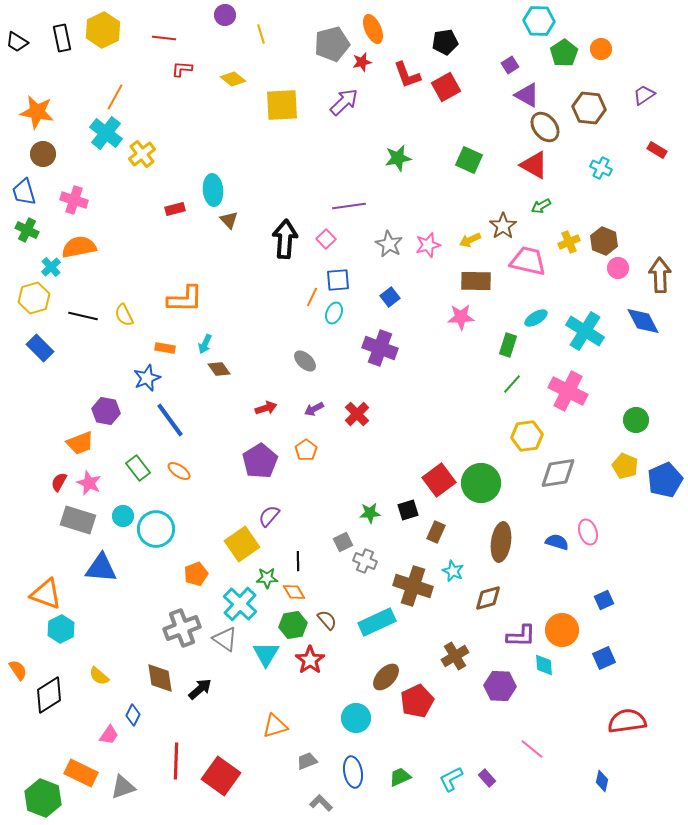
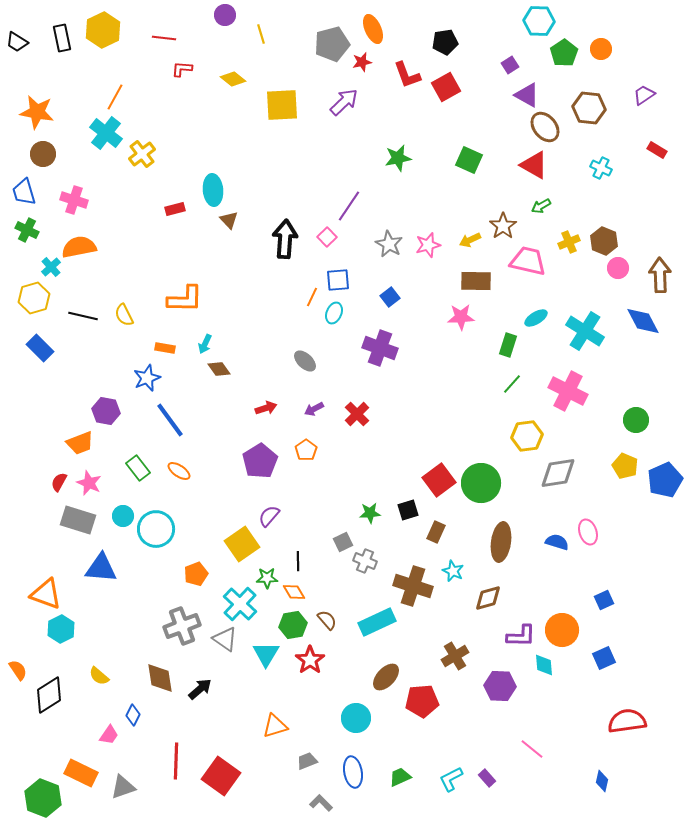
purple line at (349, 206): rotated 48 degrees counterclockwise
pink square at (326, 239): moved 1 px right, 2 px up
gray cross at (182, 628): moved 2 px up
red pentagon at (417, 701): moved 5 px right; rotated 20 degrees clockwise
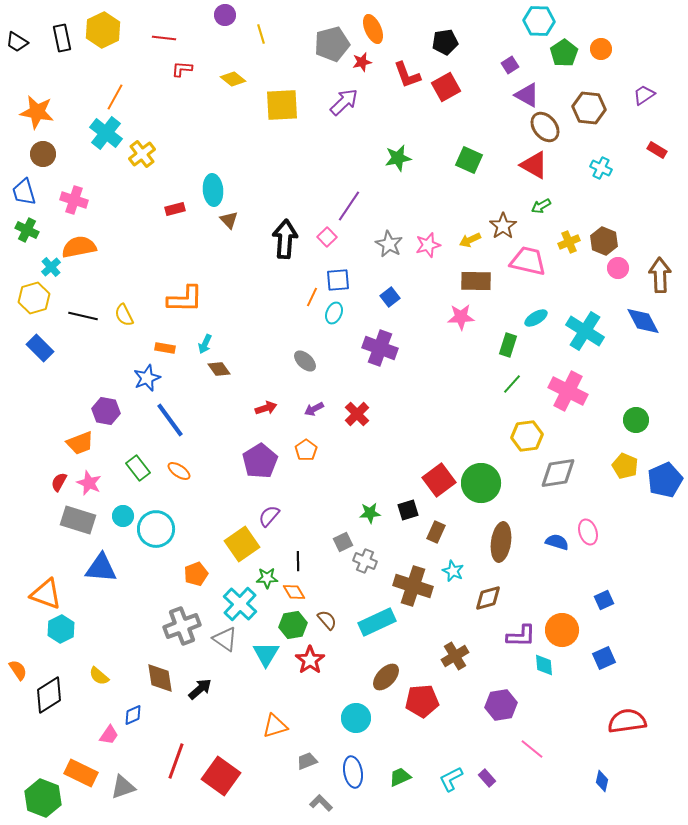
purple hexagon at (500, 686): moved 1 px right, 19 px down; rotated 12 degrees counterclockwise
blue diamond at (133, 715): rotated 40 degrees clockwise
red line at (176, 761): rotated 18 degrees clockwise
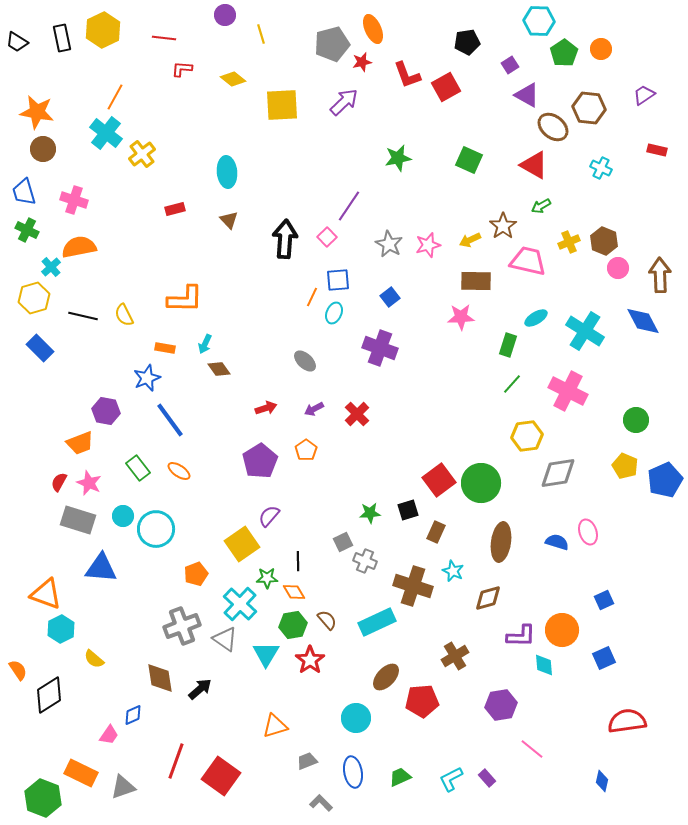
black pentagon at (445, 42): moved 22 px right
brown ellipse at (545, 127): moved 8 px right; rotated 12 degrees counterclockwise
red rectangle at (657, 150): rotated 18 degrees counterclockwise
brown circle at (43, 154): moved 5 px up
cyan ellipse at (213, 190): moved 14 px right, 18 px up
yellow semicircle at (99, 676): moved 5 px left, 17 px up
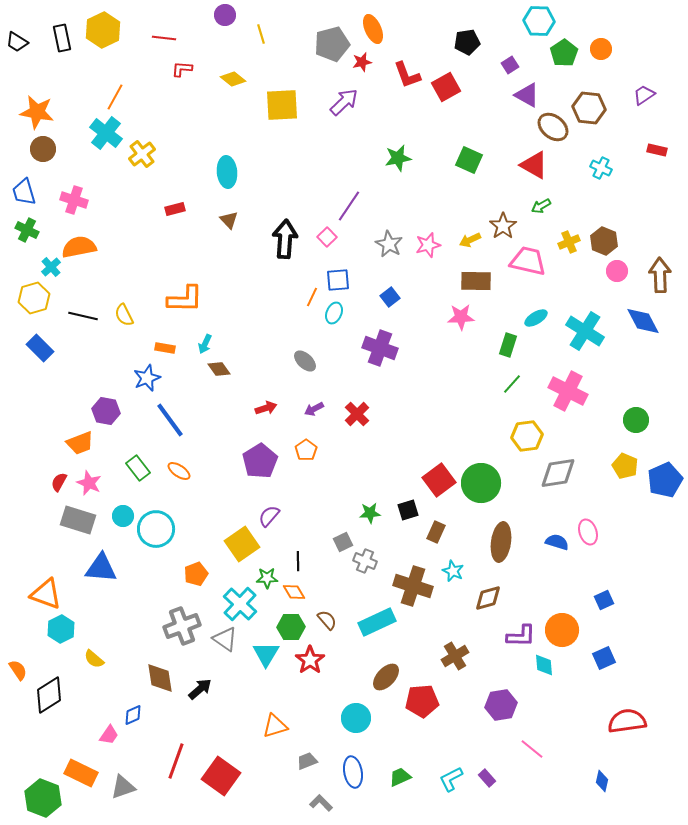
pink circle at (618, 268): moved 1 px left, 3 px down
green hexagon at (293, 625): moved 2 px left, 2 px down; rotated 8 degrees clockwise
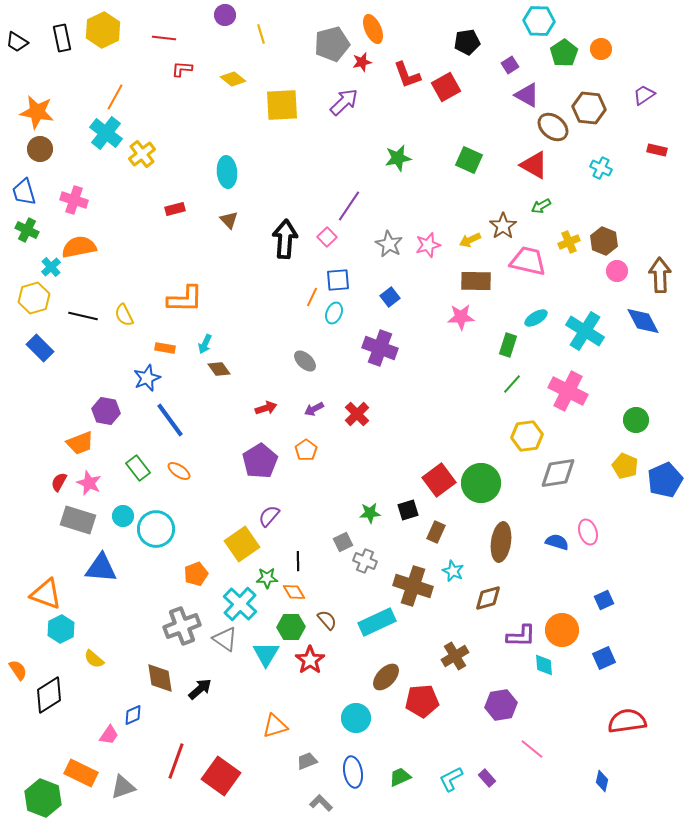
brown circle at (43, 149): moved 3 px left
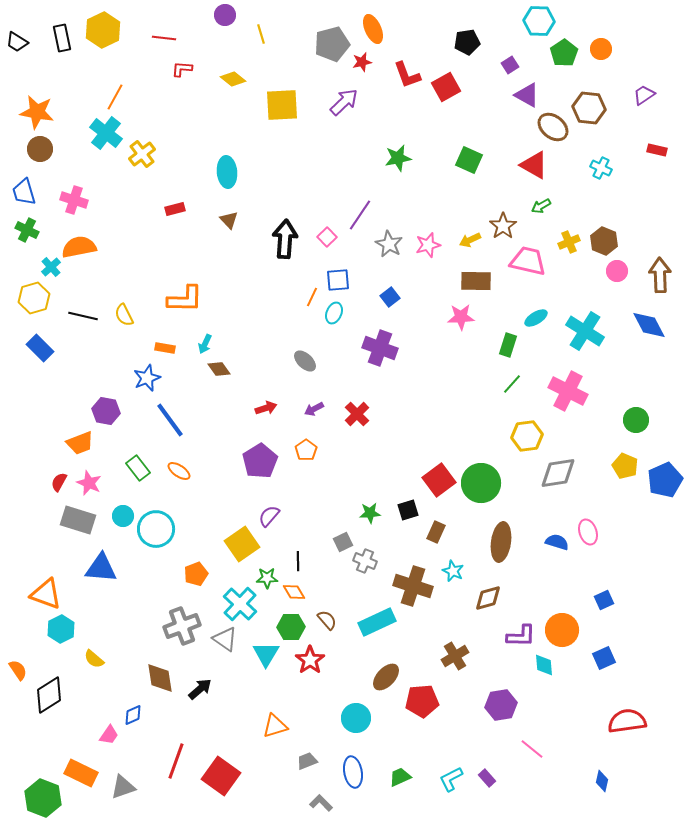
purple line at (349, 206): moved 11 px right, 9 px down
blue diamond at (643, 321): moved 6 px right, 4 px down
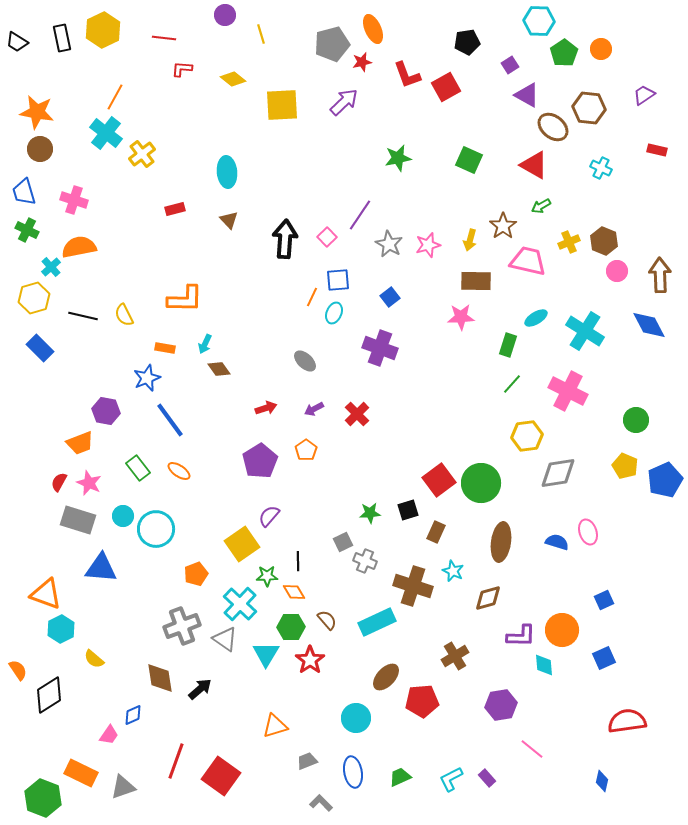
yellow arrow at (470, 240): rotated 50 degrees counterclockwise
green star at (267, 578): moved 2 px up
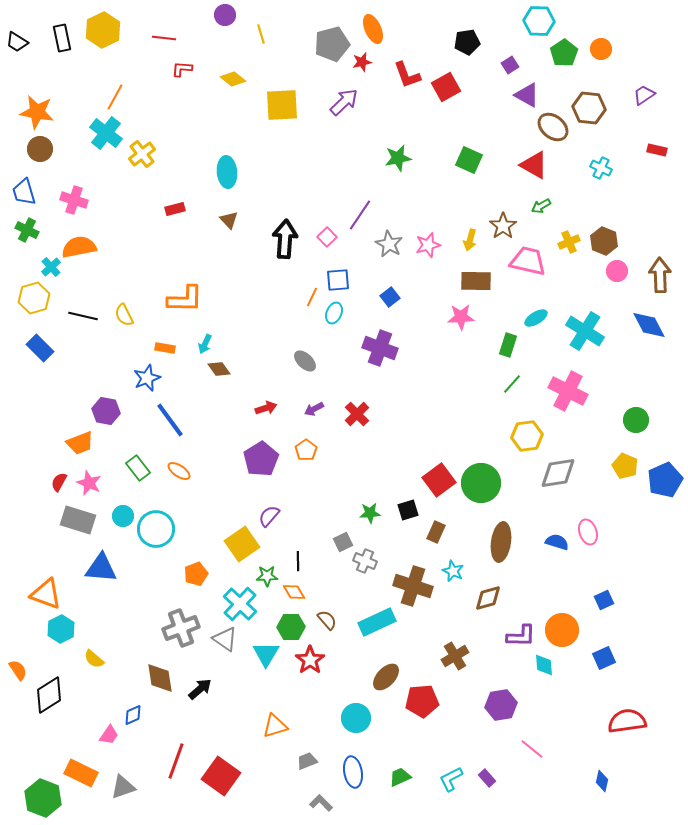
purple pentagon at (260, 461): moved 1 px right, 2 px up
gray cross at (182, 626): moved 1 px left, 2 px down
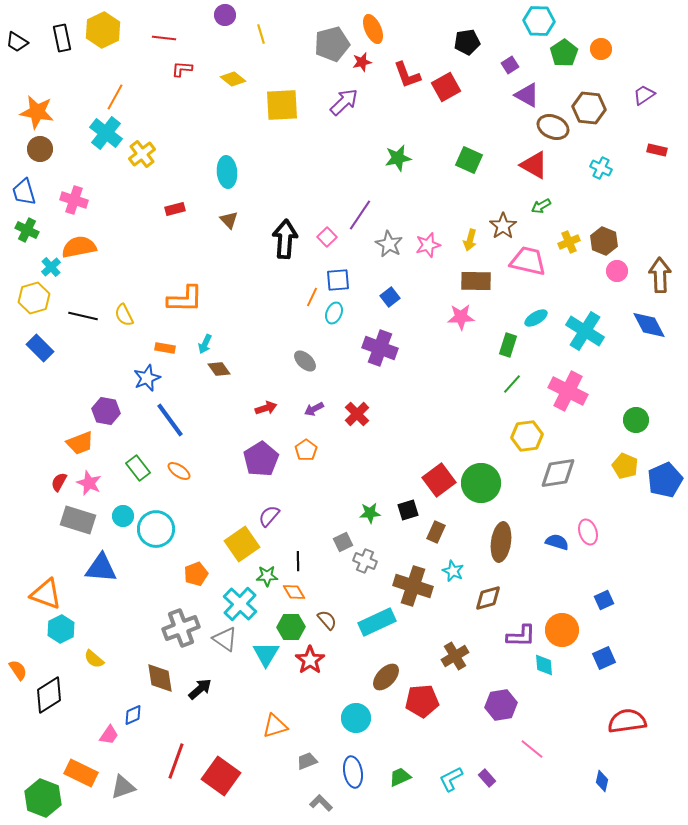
brown ellipse at (553, 127): rotated 16 degrees counterclockwise
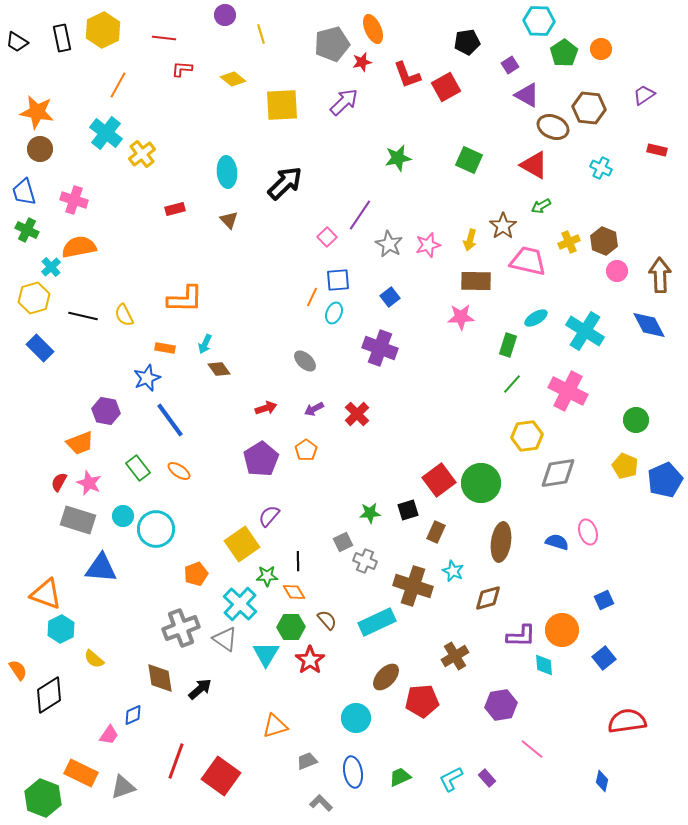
orange line at (115, 97): moved 3 px right, 12 px up
black arrow at (285, 239): moved 56 px up; rotated 42 degrees clockwise
blue square at (604, 658): rotated 15 degrees counterclockwise
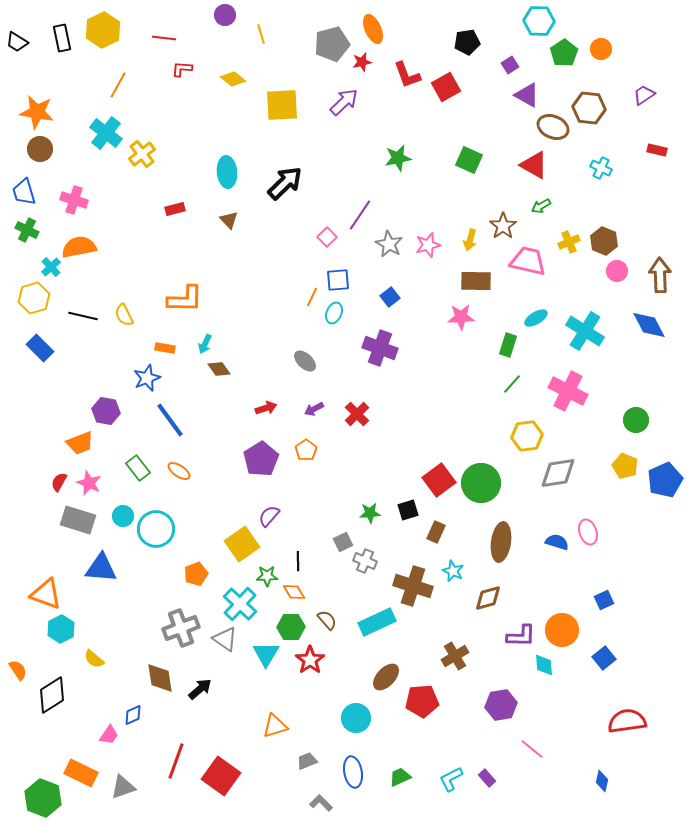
black diamond at (49, 695): moved 3 px right
